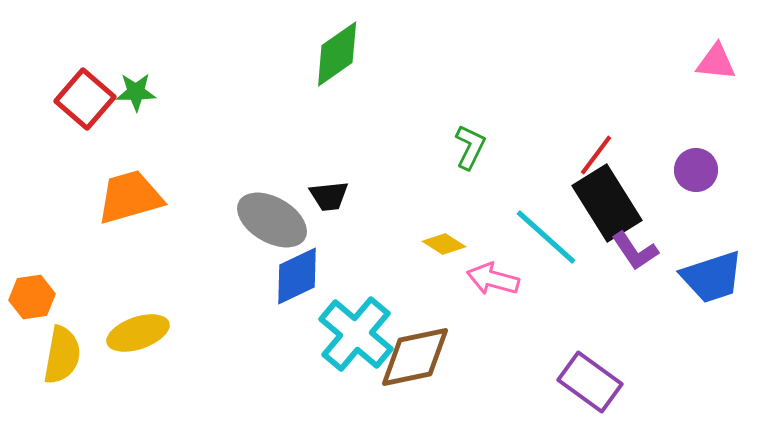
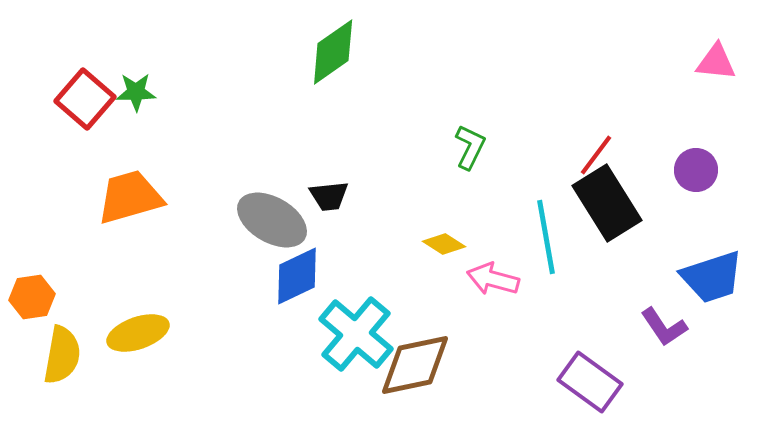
green diamond: moved 4 px left, 2 px up
cyan line: rotated 38 degrees clockwise
purple L-shape: moved 29 px right, 76 px down
brown diamond: moved 8 px down
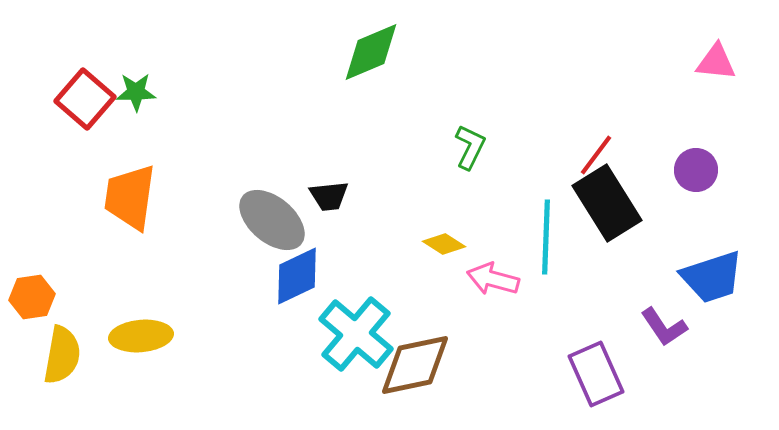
green diamond: moved 38 px right; rotated 12 degrees clockwise
orange trapezoid: rotated 66 degrees counterclockwise
gray ellipse: rotated 10 degrees clockwise
cyan line: rotated 12 degrees clockwise
yellow ellipse: moved 3 px right, 3 px down; rotated 14 degrees clockwise
purple rectangle: moved 6 px right, 8 px up; rotated 30 degrees clockwise
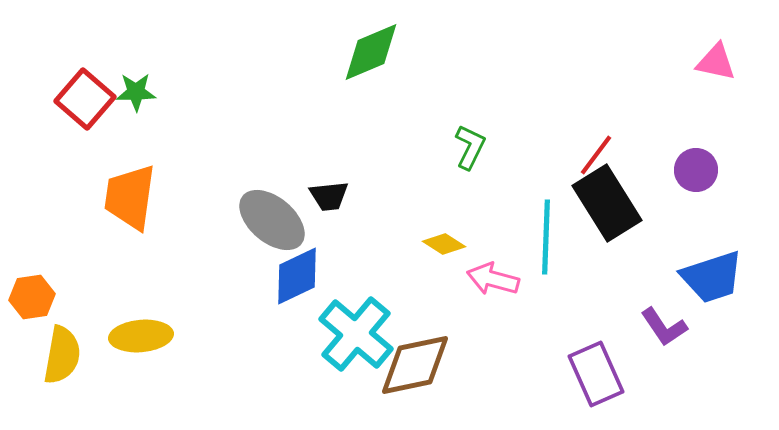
pink triangle: rotated 6 degrees clockwise
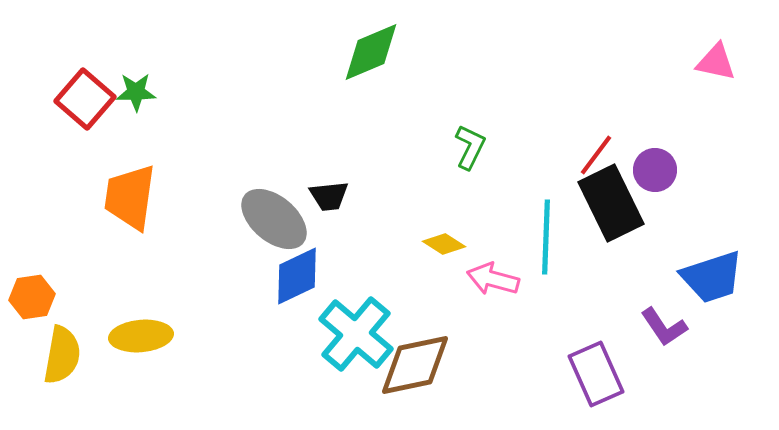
purple circle: moved 41 px left
black rectangle: moved 4 px right; rotated 6 degrees clockwise
gray ellipse: moved 2 px right, 1 px up
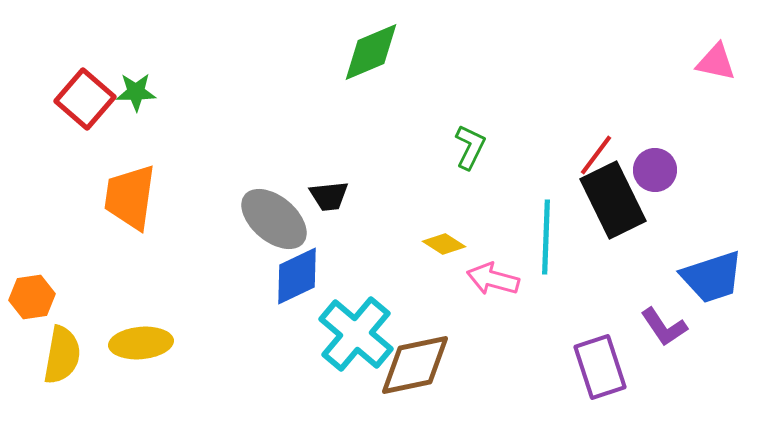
black rectangle: moved 2 px right, 3 px up
yellow ellipse: moved 7 px down
purple rectangle: moved 4 px right, 7 px up; rotated 6 degrees clockwise
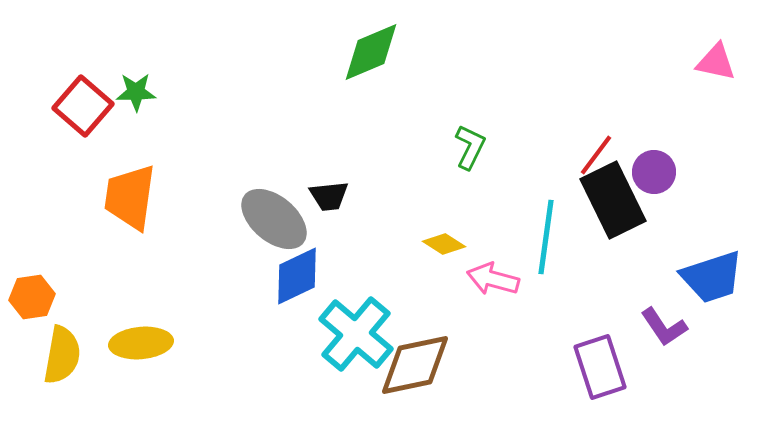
red square: moved 2 px left, 7 px down
purple circle: moved 1 px left, 2 px down
cyan line: rotated 6 degrees clockwise
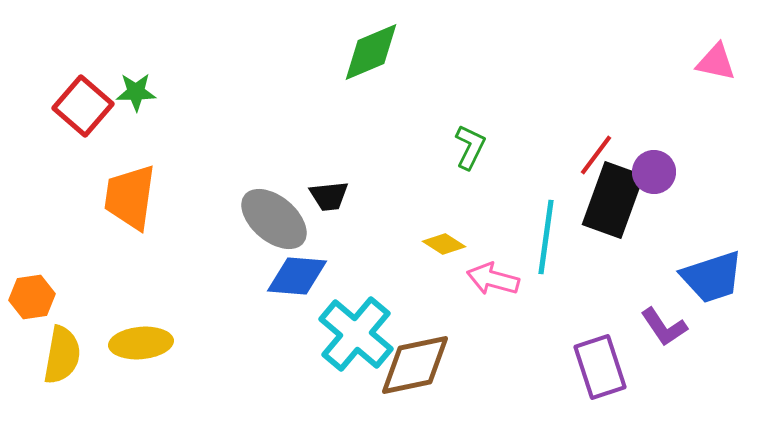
black rectangle: rotated 46 degrees clockwise
blue diamond: rotated 30 degrees clockwise
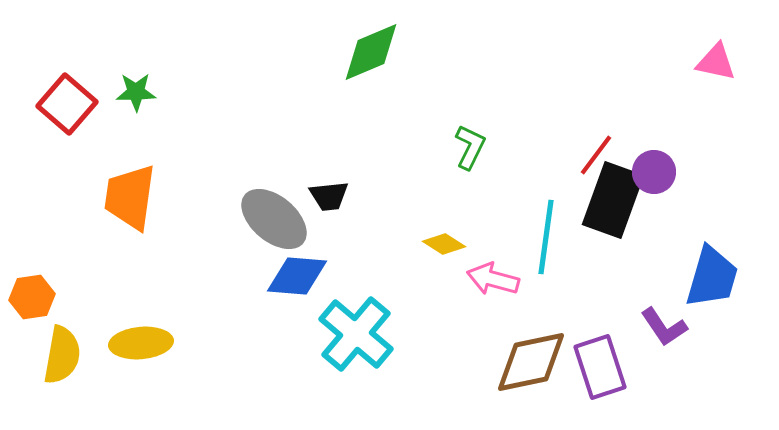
red square: moved 16 px left, 2 px up
blue trapezoid: rotated 56 degrees counterclockwise
brown diamond: moved 116 px right, 3 px up
